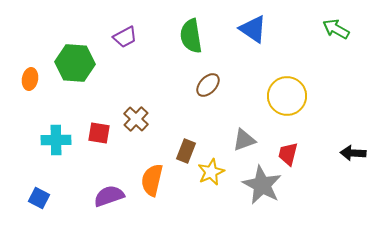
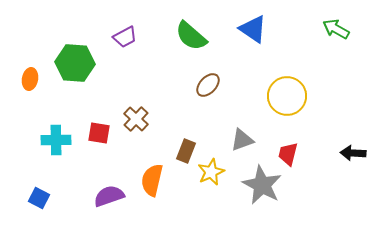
green semicircle: rotated 40 degrees counterclockwise
gray triangle: moved 2 px left
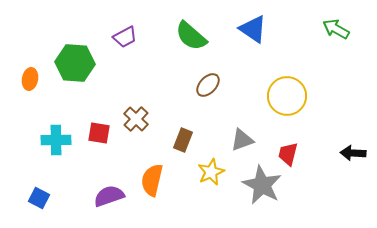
brown rectangle: moved 3 px left, 11 px up
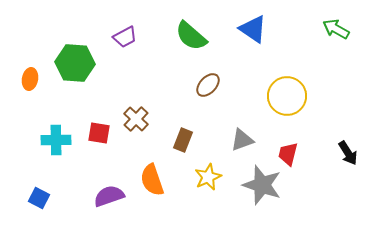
black arrow: moved 5 px left; rotated 125 degrees counterclockwise
yellow star: moved 3 px left, 5 px down
orange semicircle: rotated 32 degrees counterclockwise
gray star: rotated 9 degrees counterclockwise
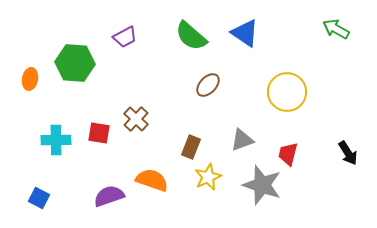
blue triangle: moved 8 px left, 4 px down
yellow circle: moved 4 px up
brown rectangle: moved 8 px right, 7 px down
orange semicircle: rotated 128 degrees clockwise
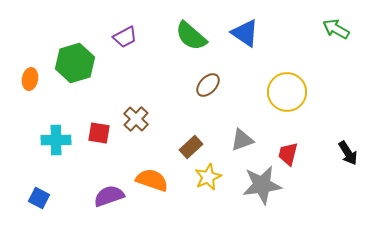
green hexagon: rotated 21 degrees counterclockwise
brown rectangle: rotated 25 degrees clockwise
gray star: rotated 27 degrees counterclockwise
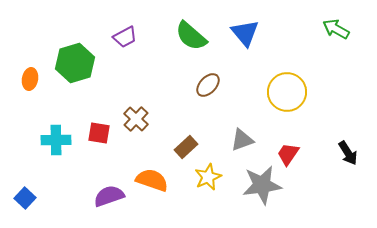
blue triangle: rotated 16 degrees clockwise
brown rectangle: moved 5 px left
red trapezoid: rotated 20 degrees clockwise
blue square: moved 14 px left; rotated 15 degrees clockwise
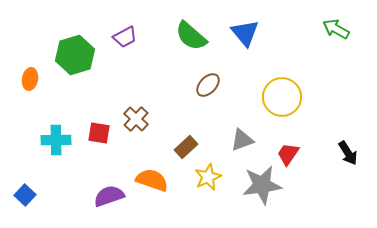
green hexagon: moved 8 px up
yellow circle: moved 5 px left, 5 px down
blue square: moved 3 px up
